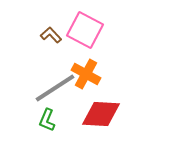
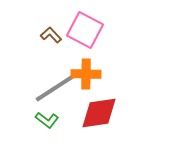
orange cross: rotated 28 degrees counterclockwise
red diamond: moved 2 px left, 1 px up; rotated 12 degrees counterclockwise
green L-shape: rotated 75 degrees counterclockwise
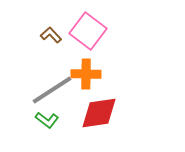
pink square: moved 3 px right, 1 px down; rotated 9 degrees clockwise
gray line: moved 3 px left, 2 px down
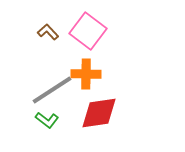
brown L-shape: moved 3 px left, 3 px up
